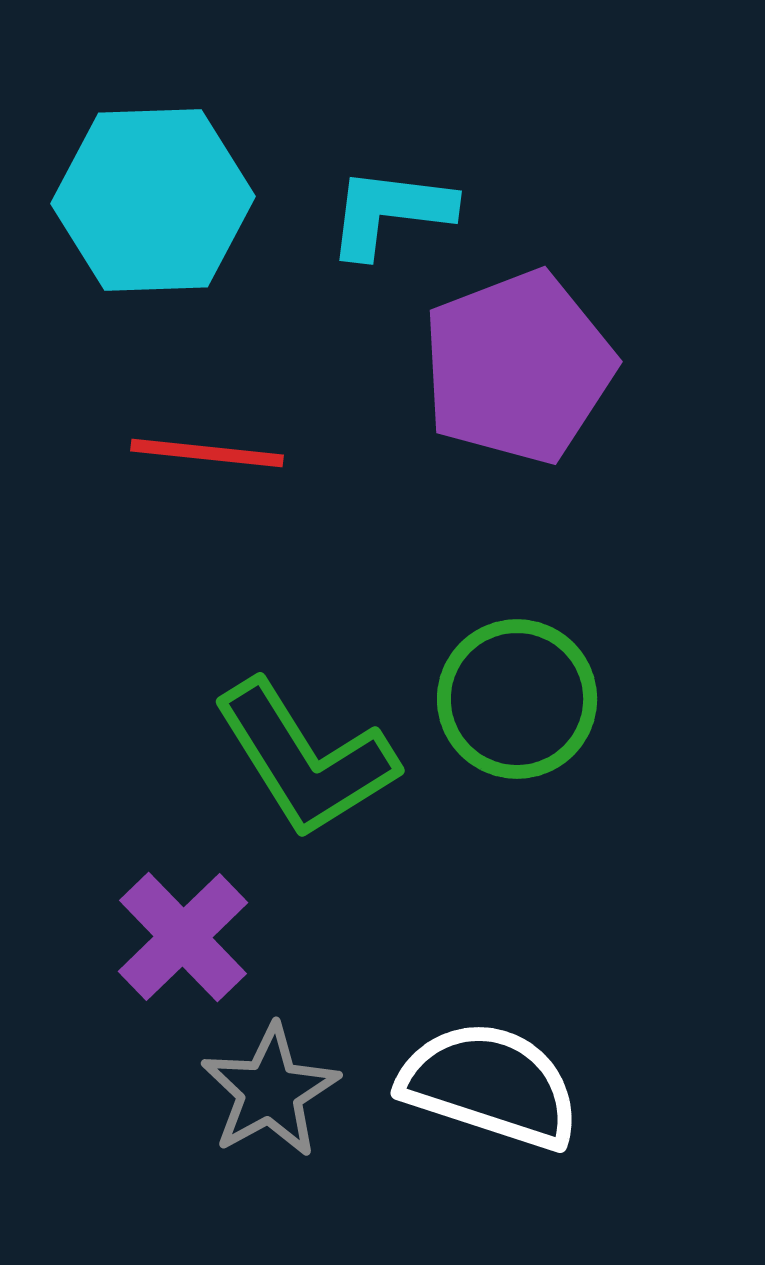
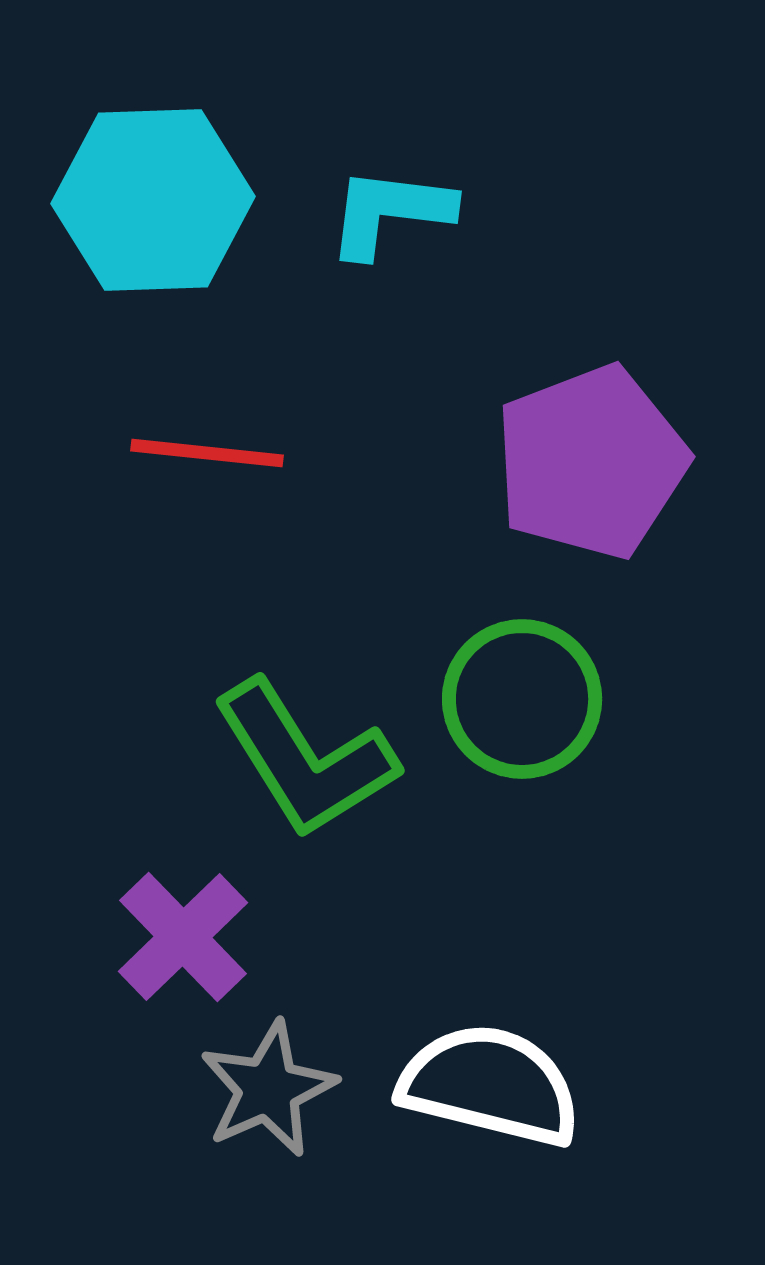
purple pentagon: moved 73 px right, 95 px down
green circle: moved 5 px right
white semicircle: rotated 4 degrees counterclockwise
gray star: moved 2 px left, 2 px up; rotated 5 degrees clockwise
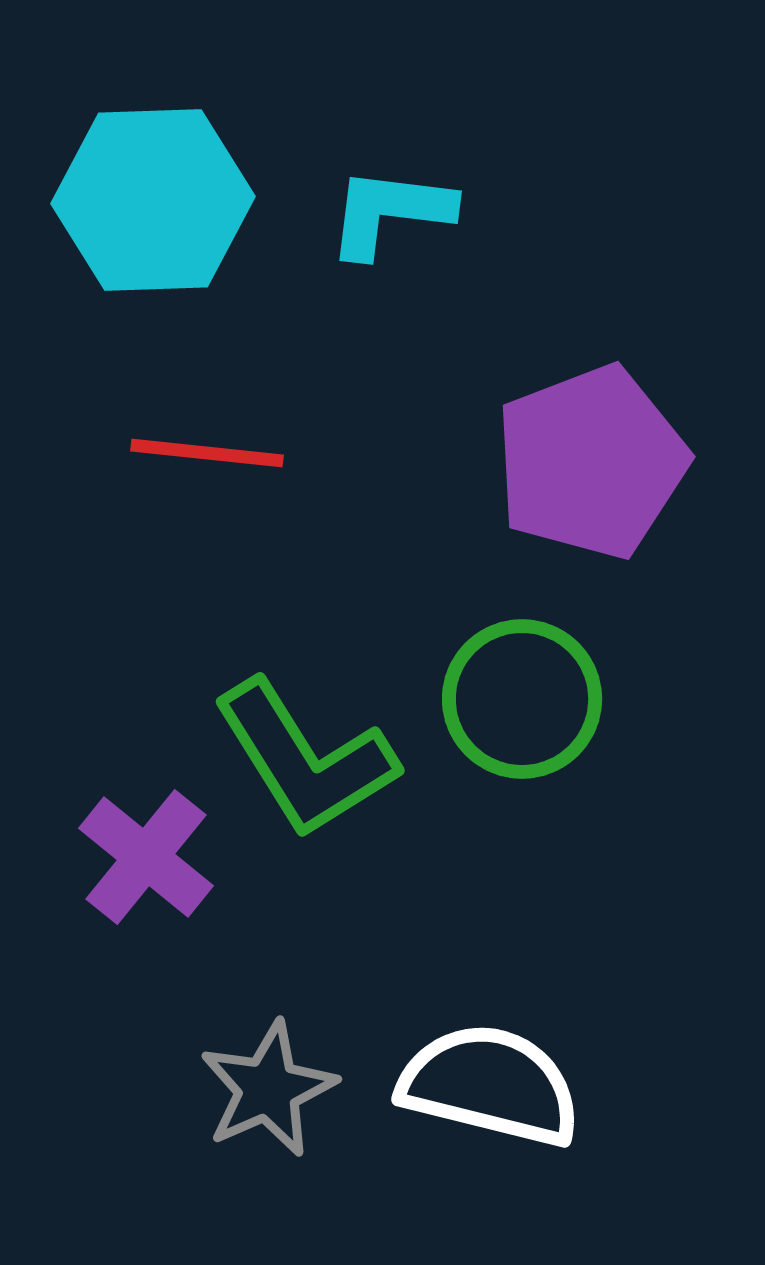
purple cross: moved 37 px left, 80 px up; rotated 7 degrees counterclockwise
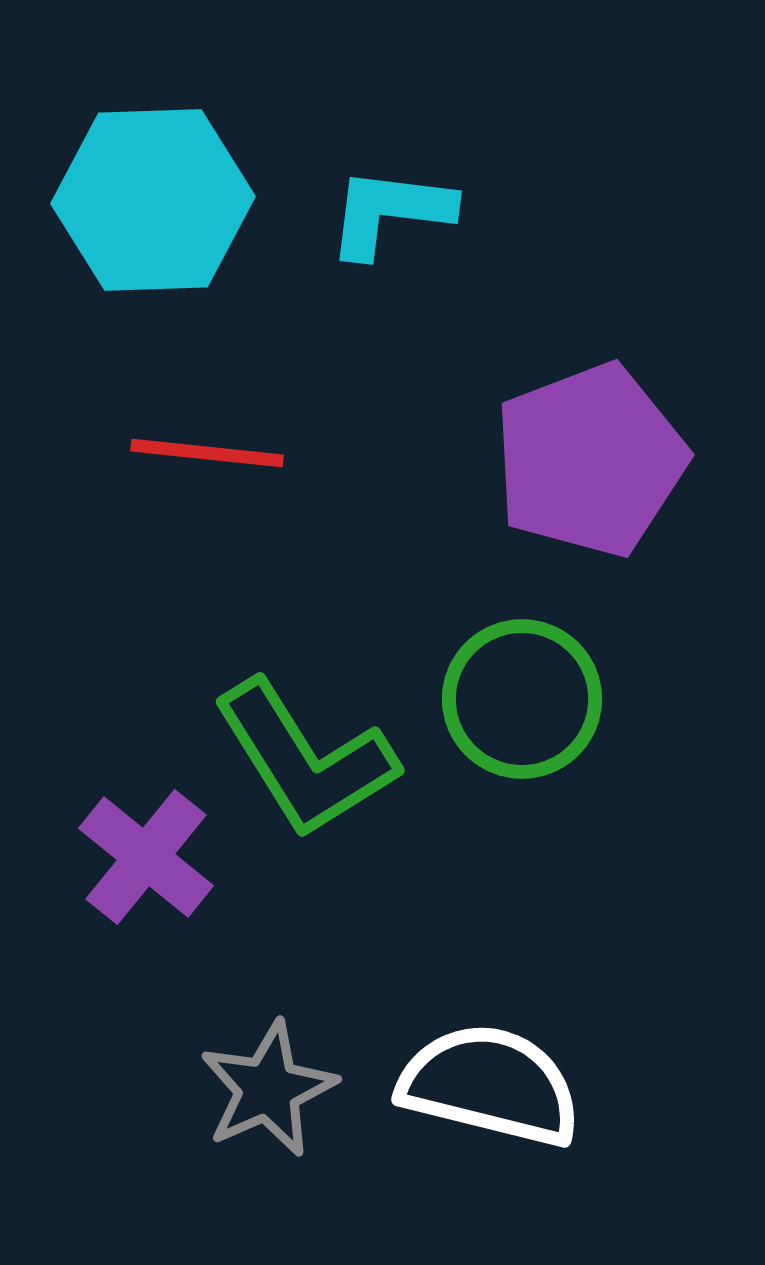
purple pentagon: moved 1 px left, 2 px up
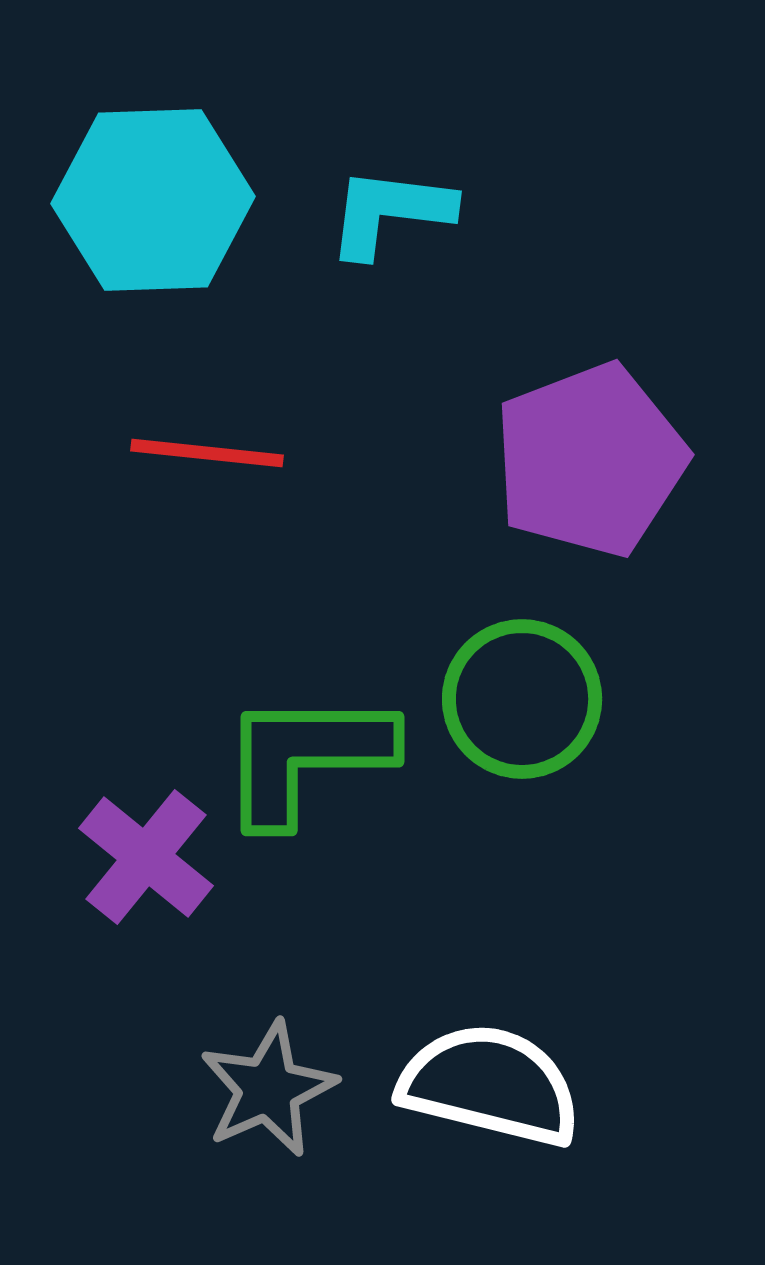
green L-shape: moved 1 px right, 2 px up; rotated 122 degrees clockwise
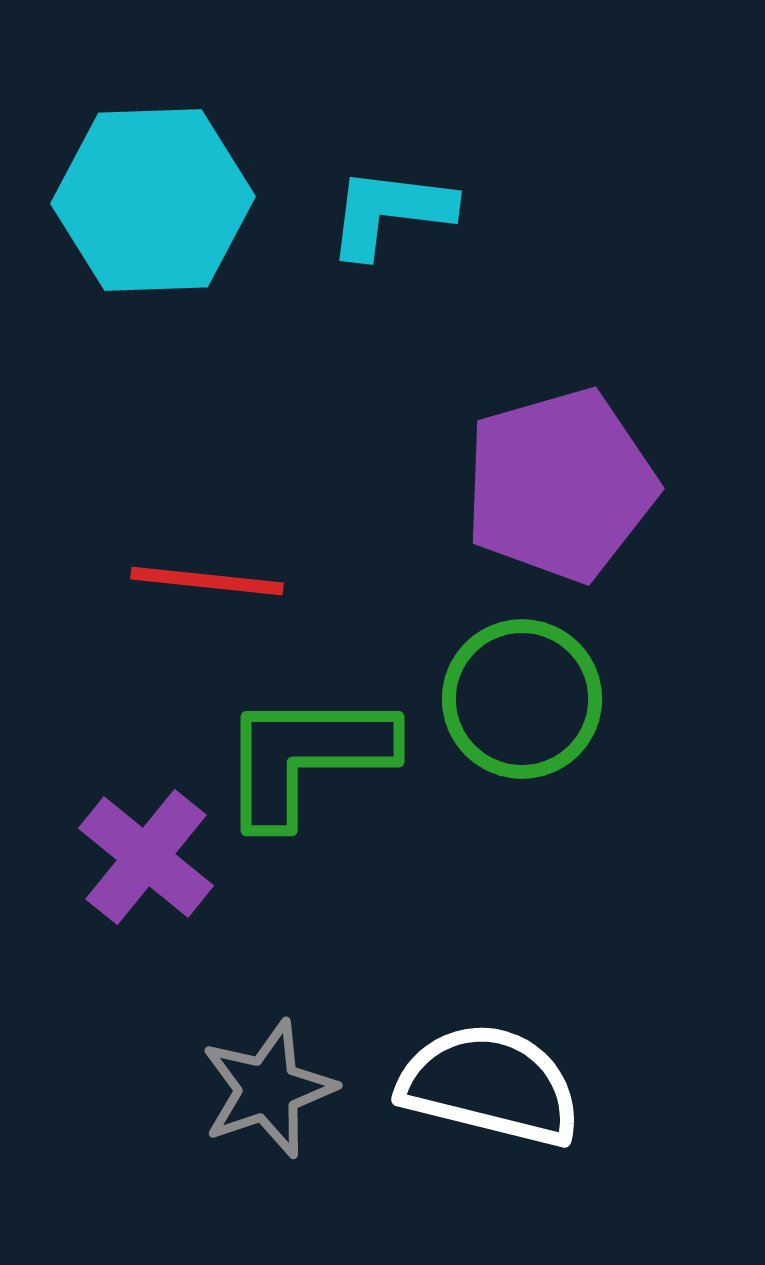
red line: moved 128 px down
purple pentagon: moved 30 px left, 25 px down; rotated 5 degrees clockwise
gray star: rotated 5 degrees clockwise
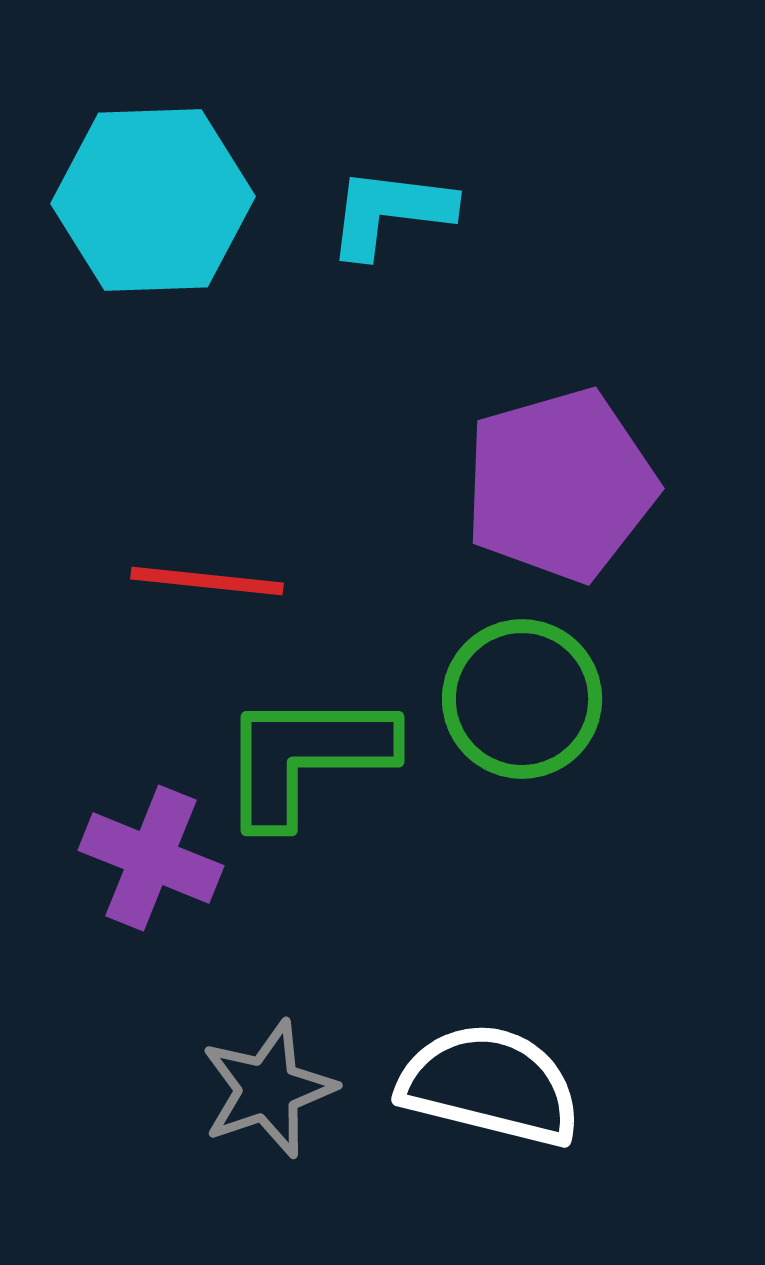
purple cross: moved 5 px right, 1 px down; rotated 17 degrees counterclockwise
